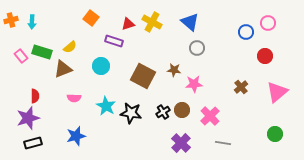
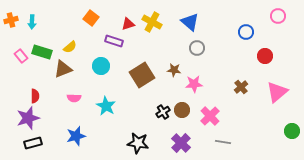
pink circle: moved 10 px right, 7 px up
brown square: moved 1 px left, 1 px up; rotated 30 degrees clockwise
black star: moved 7 px right, 30 px down
green circle: moved 17 px right, 3 px up
gray line: moved 1 px up
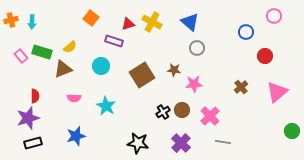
pink circle: moved 4 px left
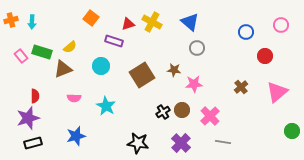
pink circle: moved 7 px right, 9 px down
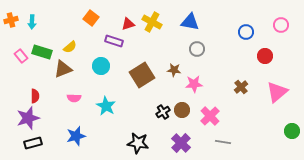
blue triangle: rotated 30 degrees counterclockwise
gray circle: moved 1 px down
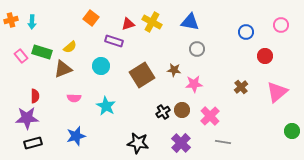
purple star: moved 1 px left; rotated 15 degrees clockwise
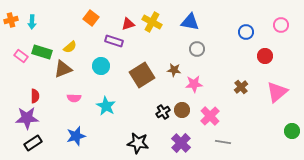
pink rectangle: rotated 16 degrees counterclockwise
black rectangle: rotated 18 degrees counterclockwise
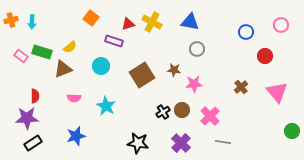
pink triangle: rotated 30 degrees counterclockwise
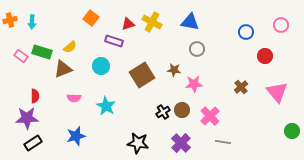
orange cross: moved 1 px left
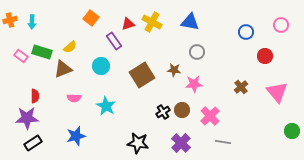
purple rectangle: rotated 36 degrees clockwise
gray circle: moved 3 px down
